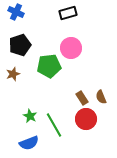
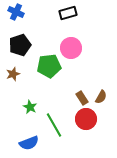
brown semicircle: rotated 128 degrees counterclockwise
green star: moved 9 px up
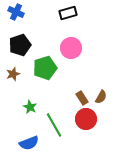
green pentagon: moved 4 px left, 2 px down; rotated 10 degrees counterclockwise
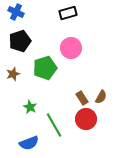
black pentagon: moved 4 px up
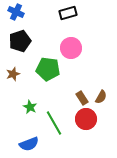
green pentagon: moved 3 px right, 1 px down; rotated 25 degrees clockwise
green line: moved 2 px up
blue semicircle: moved 1 px down
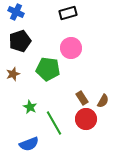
brown semicircle: moved 2 px right, 4 px down
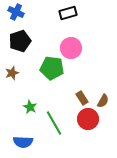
green pentagon: moved 4 px right, 1 px up
brown star: moved 1 px left, 1 px up
red circle: moved 2 px right
blue semicircle: moved 6 px left, 2 px up; rotated 24 degrees clockwise
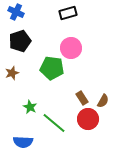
green line: rotated 20 degrees counterclockwise
